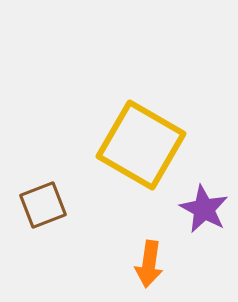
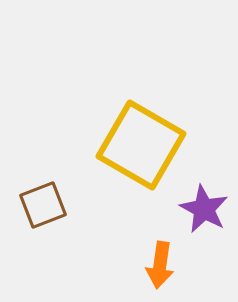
orange arrow: moved 11 px right, 1 px down
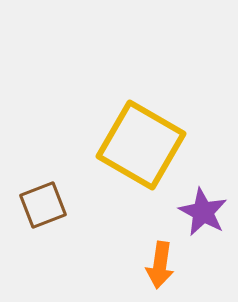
purple star: moved 1 px left, 3 px down
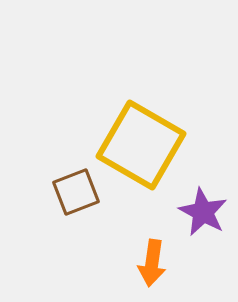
brown square: moved 33 px right, 13 px up
orange arrow: moved 8 px left, 2 px up
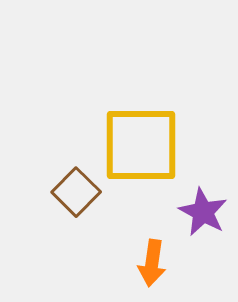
yellow square: rotated 30 degrees counterclockwise
brown square: rotated 24 degrees counterclockwise
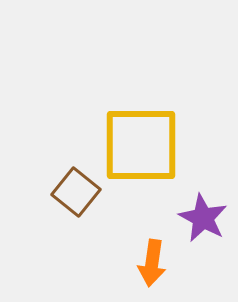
brown square: rotated 6 degrees counterclockwise
purple star: moved 6 px down
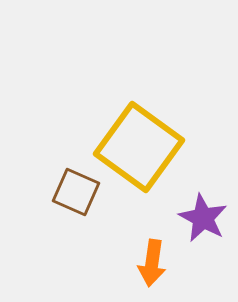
yellow square: moved 2 px left, 2 px down; rotated 36 degrees clockwise
brown square: rotated 15 degrees counterclockwise
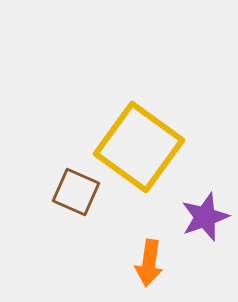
purple star: moved 2 px right, 1 px up; rotated 24 degrees clockwise
orange arrow: moved 3 px left
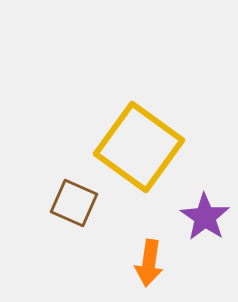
brown square: moved 2 px left, 11 px down
purple star: rotated 18 degrees counterclockwise
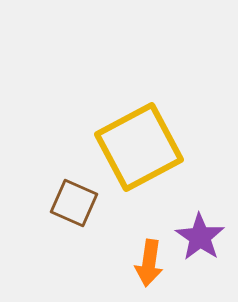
yellow square: rotated 26 degrees clockwise
purple star: moved 5 px left, 20 px down
